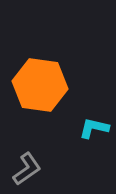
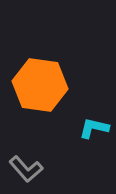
gray L-shape: moved 1 px left; rotated 84 degrees clockwise
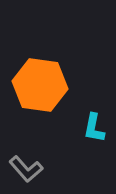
cyan L-shape: rotated 92 degrees counterclockwise
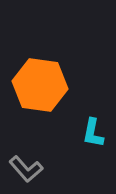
cyan L-shape: moved 1 px left, 5 px down
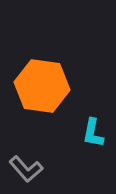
orange hexagon: moved 2 px right, 1 px down
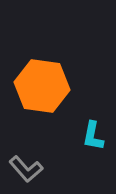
cyan L-shape: moved 3 px down
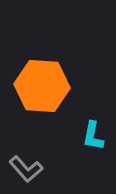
orange hexagon: rotated 4 degrees counterclockwise
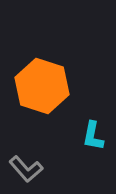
orange hexagon: rotated 14 degrees clockwise
